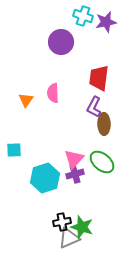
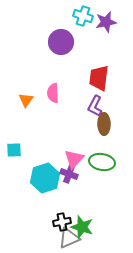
purple L-shape: moved 1 px right, 1 px up
green ellipse: rotated 30 degrees counterclockwise
purple cross: moved 6 px left; rotated 36 degrees clockwise
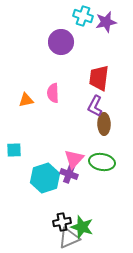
orange triangle: rotated 42 degrees clockwise
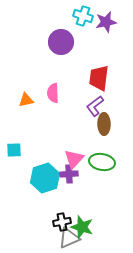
purple L-shape: rotated 25 degrees clockwise
purple cross: rotated 24 degrees counterclockwise
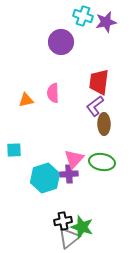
red trapezoid: moved 4 px down
black cross: moved 1 px right, 1 px up
gray triangle: rotated 15 degrees counterclockwise
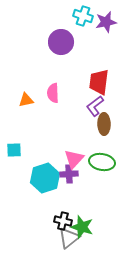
black cross: rotated 24 degrees clockwise
